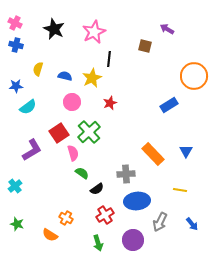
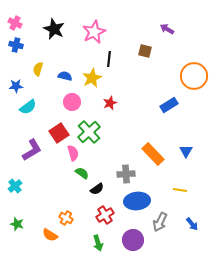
brown square: moved 5 px down
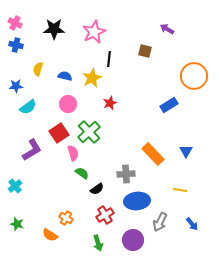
black star: rotated 25 degrees counterclockwise
pink circle: moved 4 px left, 2 px down
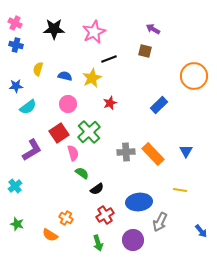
purple arrow: moved 14 px left
black line: rotated 63 degrees clockwise
blue rectangle: moved 10 px left; rotated 12 degrees counterclockwise
gray cross: moved 22 px up
blue ellipse: moved 2 px right, 1 px down
blue arrow: moved 9 px right, 7 px down
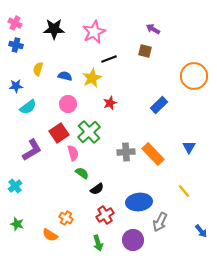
blue triangle: moved 3 px right, 4 px up
yellow line: moved 4 px right, 1 px down; rotated 40 degrees clockwise
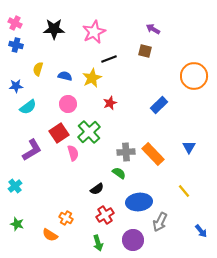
green semicircle: moved 37 px right
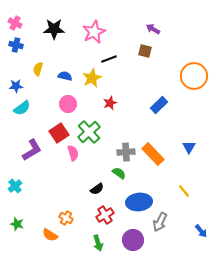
cyan semicircle: moved 6 px left, 1 px down
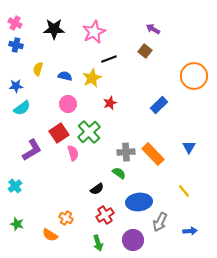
brown square: rotated 24 degrees clockwise
blue arrow: moved 11 px left; rotated 56 degrees counterclockwise
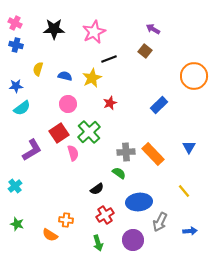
orange cross: moved 2 px down; rotated 24 degrees counterclockwise
